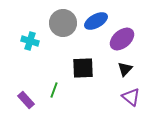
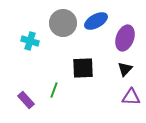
purple ellipse: moved 3 px right, 1 px up; rotated 30 degrees counterclockwise
purple triangle: rotated 36 degrees counterclockwise
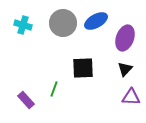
cyan cross: moved 7 px left, 16 px up
green line: moved 1 px up
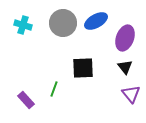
black triangle: moved 2 px up; rotated 21 degrees counterclockwise
purple triangle: moved 3 px up; rotated 48 degrees clockwise
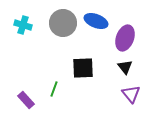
blue ellipse: rotated 50 degrees clockwise
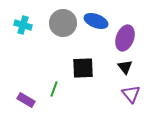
purple rectangle: rotated 18 degrees counterclockwise
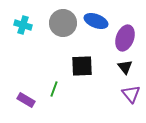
black square: moved 1 px left, 2 px up
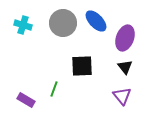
blue ellipse: rotated 25 degrees clockwise
purple triangle: moved 9 px left, 2 px down
